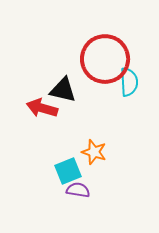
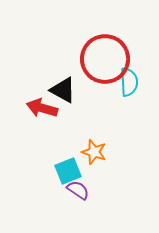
black triangle: rotated 16 degrees clockwise
purple semicircle: rotated 25 degrees clockwise
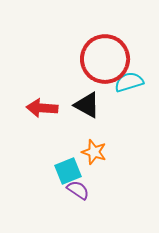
cyan semicircle: rotated 104 degrees counterclockwise
black triangle: moved 24 px right, 15 px down
red arrow: rotated 12 degrees counterclockwise
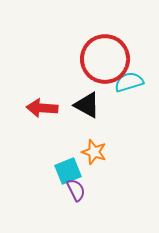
purple semicircle: moved 2 px left; rotated 30 degrees clockwise
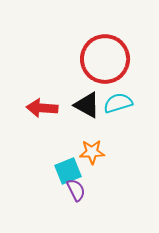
cyan semicircle: moved 11 px left, 21 px down
orange star: moved 2 px left; rotated 20 degrees counterclockwise
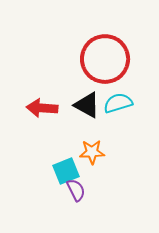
cyan square: moved 2 px left
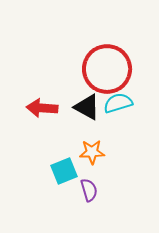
red circle: moved 2 px right, 10 px down
black triangle: moved 2 px down
cyan square: moved 2 px left
purple semicircle: moved 13 px right; rotated 10 degrees clockwise
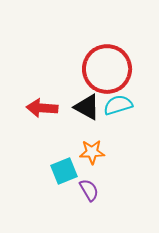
cyan semicircle: moved 2 px down
purple semicircle: rotated 15 degrees counterclockwise
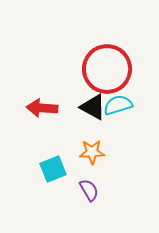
black triangle: moved 6 px right
cyan square: moved 11 px left, 2 px up
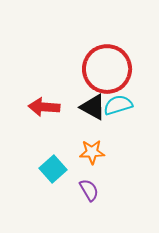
red arrow: moved 2 px right, 1 px up
cyan square: rotated 20 degrees counterclockwise
